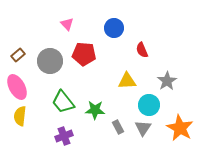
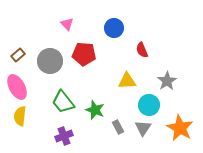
green star: rotated 18 degrees clockwise
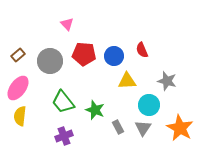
blue circle: moved 28 px down
gray star: rotated 24 degrees counterclockwise
pink ellipse: moved 1 px right, 1 px down; rotated 65 degrees clockwise
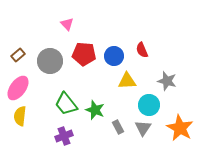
green trapezoid: moved 3 px right, 2 px down
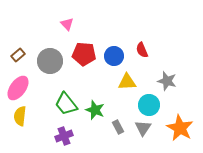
yellow triangle: moved 1 px down
